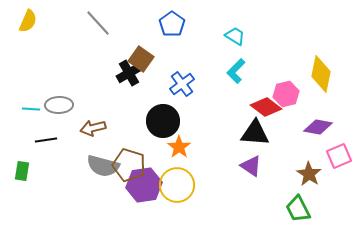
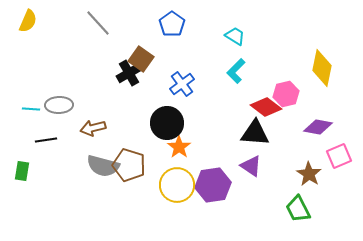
yellow diamond: moved 1 px right, 6 px up
black circle: moved 4 px right, 2 px down
purple hexagon: moved 69 px right
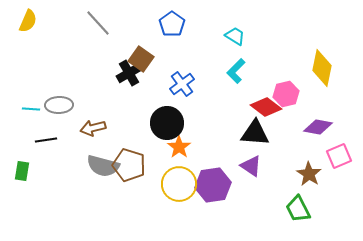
yellow circle: moved 2 px right, 1 px up
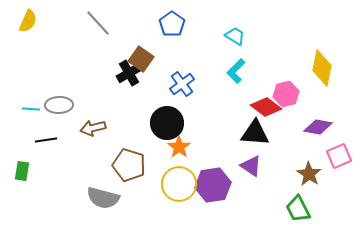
gray semicircle: moved 32 px down
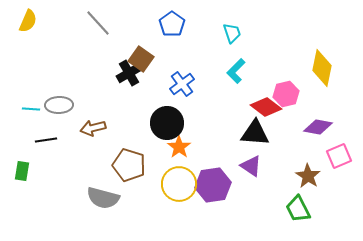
cyan trapezoid: moved 3 px left, 3 px up; rotated 40 degrees clockwise
brown star: moved 1 px left, 2 px down
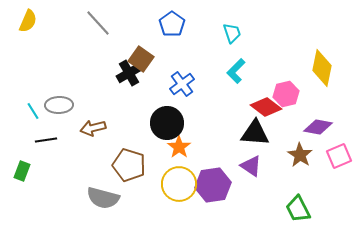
cyan line: moved 2 px right, 2 px down; rotated 54 degrees clockwise
green rectangle: rotated 12 degrees clockwise
brown star: moved 8 px left, 21 px up
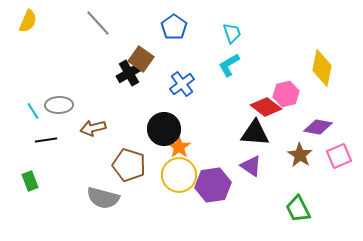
blue pentagon: moved 2 px right, 3 px down
cyan L-shape: moved 7 px left, 6 px up; rotated 15 degrees clockwise
black circle: moved 3 px left, 6 px down
green rectangle: moved 8 px right, 10 px down; rotated 42 degrees counterclockwise
yellow circle: moved 9 px up
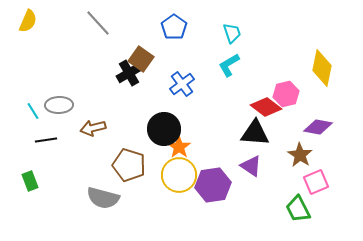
pink square: moved 23 px left, 26 px down
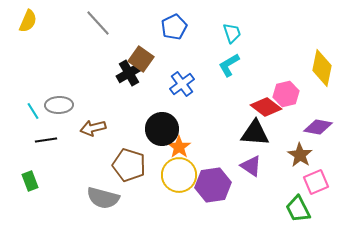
blue pentagon: rotated 10 degrees clockwise
black circle: moved 2 px left
